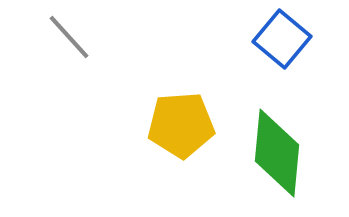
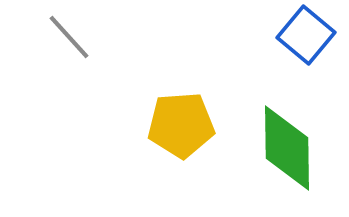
blue square: moved 24 px right, 4 px up
green diamond: moved 10 px right, 5 px up; rotated 6 degrees counterclockwise
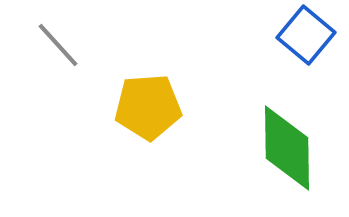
gray line: moved 11 px left, 8 px down
yellow pentagon: moved 33 px left, 18 px up
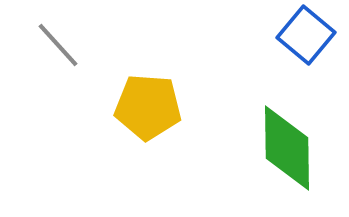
yellow pentagon: rotated 8 degrees clockwise
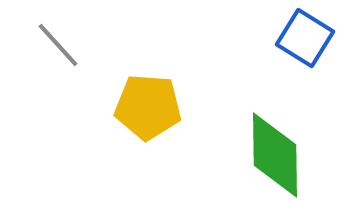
blue square: moved 1 px left, 3 px down; rotated 8 degrees counterclockwise
green diamond: moved 12 px left, 7 px down
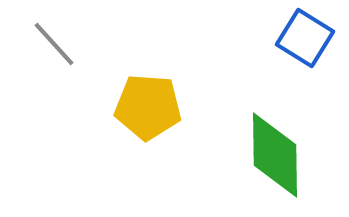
gray line: moved 4 px left, 1 px up
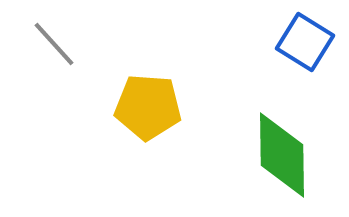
blue square: moved 4 px down
green diamond: moved 7 px right
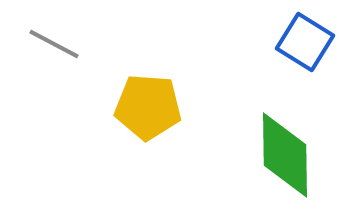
gray line: rotated 20 degrees counterclockwise
green diamond: moved 3 px right
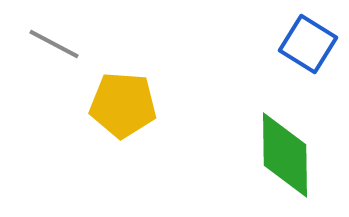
blue square: moved 3 px right, 2 px down
yellow pentagon: moved 25 px left, 2 px up
